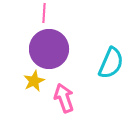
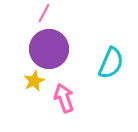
pink line: rotated 24 degrees clockwise
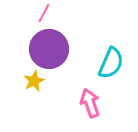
pink arrow: moved 26 px right, 5 px down
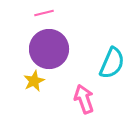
pink line: rotated 48 degrees clockwise
cyan semicircle: moved 1 px right
pink arrow: moved 6 px left, 4 px up
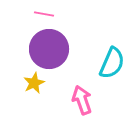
pink line: moved 1 px down; rotated 24 degrees clockwise
yellow star: moved 2 px down
pink arrow: moved 2 px left, 1 px down
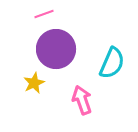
pink line: rotated 30 degrees counterclockwise
purple circle: moved 7 px right
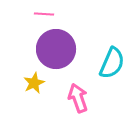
pink line: rotated 24 degrees clockwise
pink arrow: moved 4 px left, 2 px up
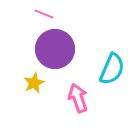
pink line: rotated 18 degrees clockwise
purple circle: moved 1 px left
cyan semicircle: moved 6 px down
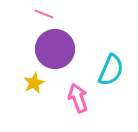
cyan semicircle: moved 1 px left, 1 px down
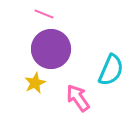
purple circle: moved 4 px left
yellow star: moved 1 px right
pink arrow: rotated 16 degrees counterclockwise
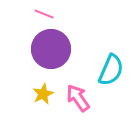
yellow star: moved 8 px right, 11 px down
